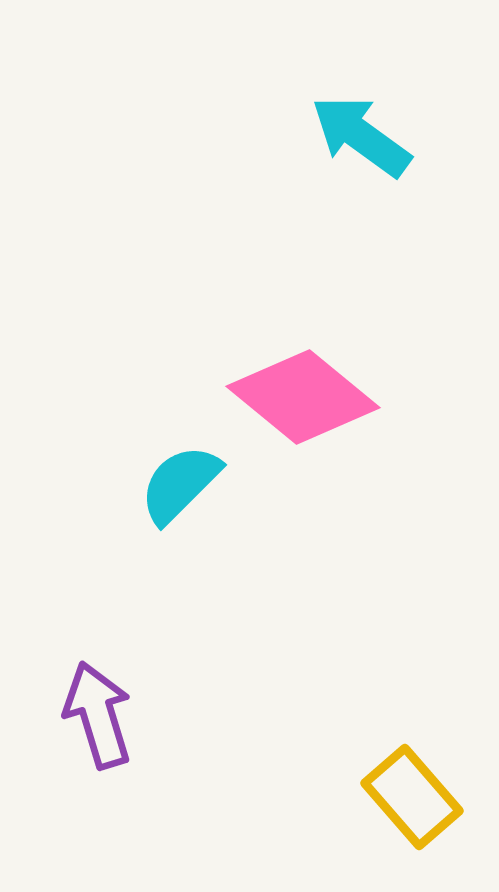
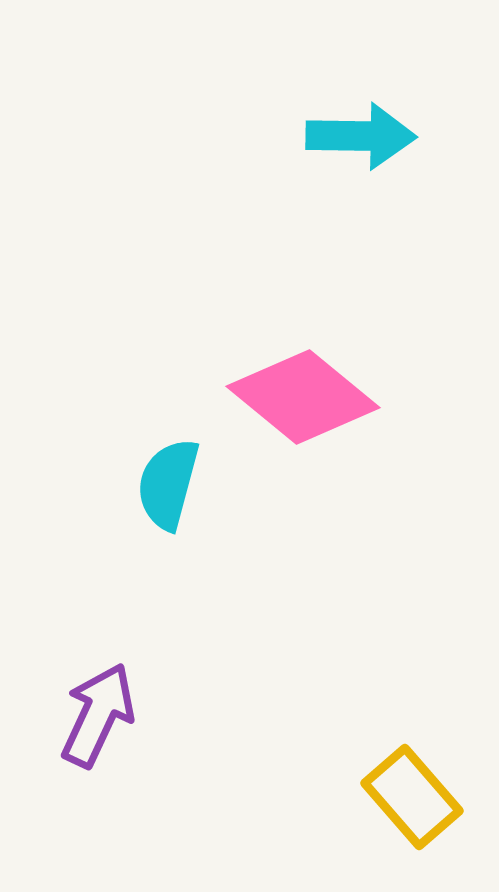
cyan arrow: rotated 145 degrees clockwise
cyan semicircle: moved 12 px left; rotated 30 degrees counterclockwise
purple arrow: rotated 42 degrees clockwise
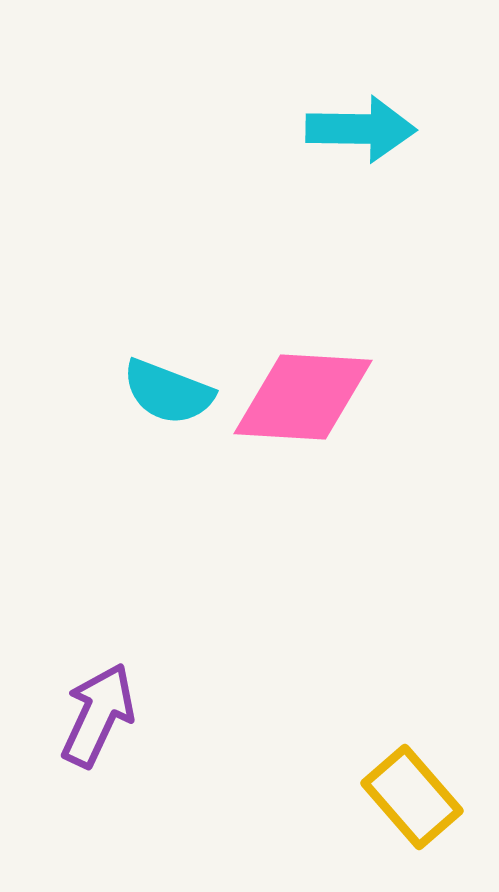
cyan arrow: moved 7 px up
pink diamond: rotated 36 degrees counterclockwise
cyan semicircle: moved 92 px up; rotated 84 degrees counterclockwise
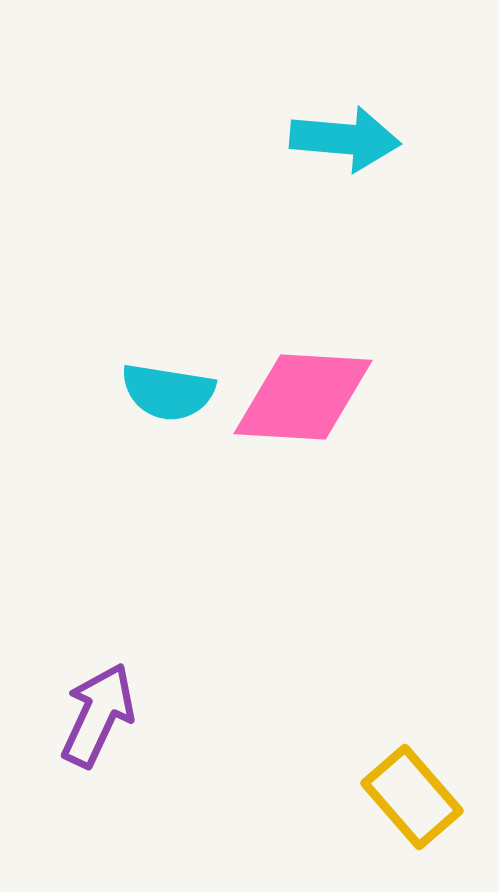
cyan arrow: moved 16 px left, 10 px down; rotated 4 degrees clockwise
cyan semicircle: rotated 12 degrees counterclockwise
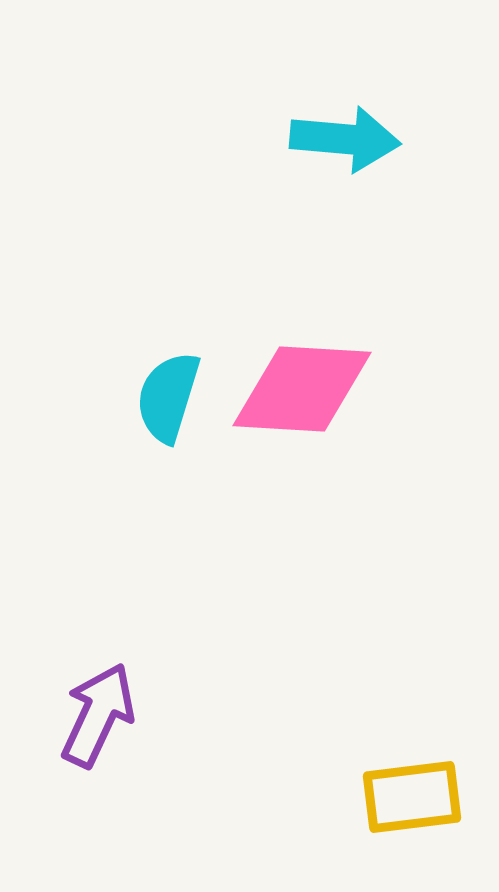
cyan semicircle: moved 5 px down; rotated 98 degrees clockwise
pink diamond: moved 1 px left, 8 px up
yellow rectangle: rotated 56 degrees counterclockwise
